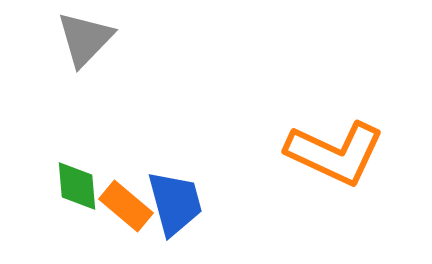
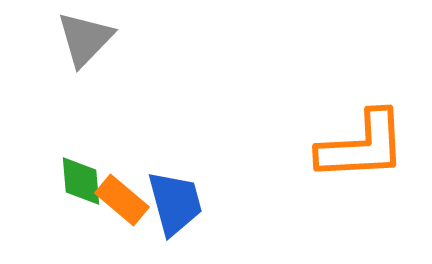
orange L-shape: moved 27 px right, 7 px up; rotated 28 degrees counterclockwise
green diamond: moved 4 px right, 5 px up
orange rectangle: moved 4 px left, 6 px up
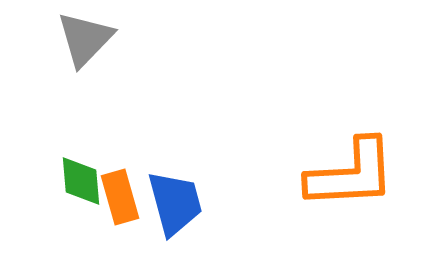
orange L-shape: moved 11 px left, 28 px down
orange rectangle: moved 2 px left, 3 px up; rotated 34 degrees clockwise
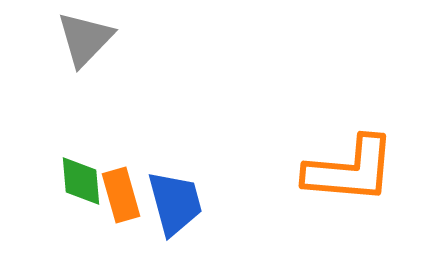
orange L-shape: moved 1 px left, 4 px up; rotated 8 degrees clockwise
orange rectangle: moved 1 px right, 2 px up
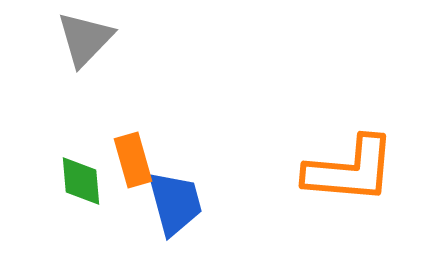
orange rectangle: moved 12 px right, 35 px up
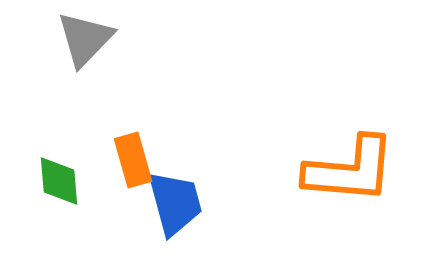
green diamond: moved 22 px left
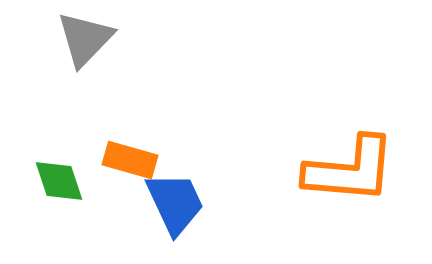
orange rectangle: moved 3 px left; rotated 58 degrees counterclockwise
green diamond: rotated 14 degrees counterclockwise
blue trapezoid: rotated 10 degrees counterclockwise
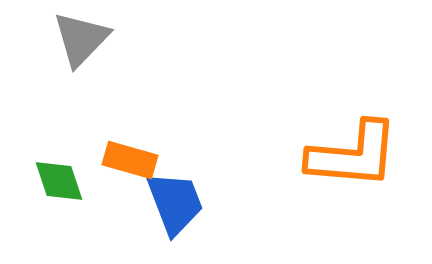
gray triangle: moved 4 px left
orange L-shape: moved 3 px right, 15 px up
blue trapezoid: rotated 4 degrees clockwise
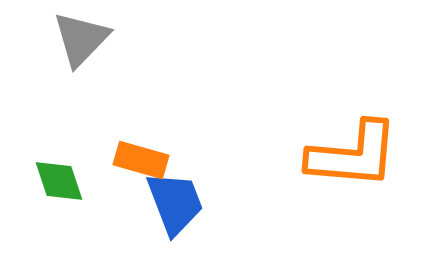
orange rectangle: moved 11 px right
